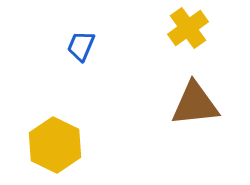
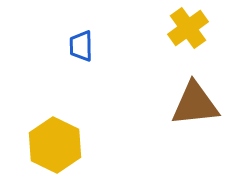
blue trapezoid: rotated 24 degrees counterclockwise
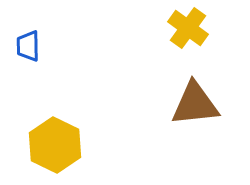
yellow cross: rotated 18 degrees counterclockwise
blue trapezoid: moved 53 px left
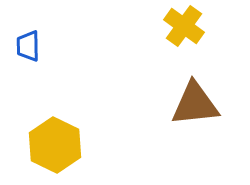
yellow cross: moved 4 px left, 2 px up
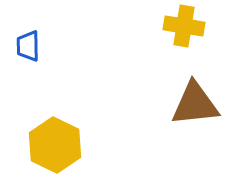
yellow cross: rotated 27 degrees counterclockwise
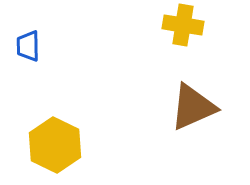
yellow cross: moved 1 px left, 1 px up
brown triangle: moved 2 px left, 3 px down; rotated 18 degrees counterclockwise
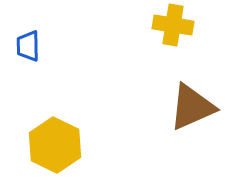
yellow cross: moved 10 px left
brown triangle: moved 1 px left
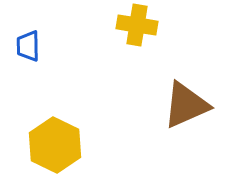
yellow cross: moved 36 px left
brown triangle: moved 6 px left, 2 px up
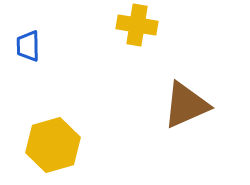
yellow hexagon: moved 2 px left; rotated 18 degrees clockwise
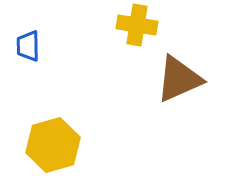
brown triangle: moved 7 px left, 26 px up
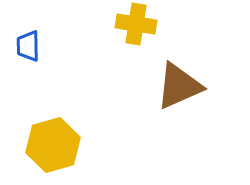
yellow cross: moved 1 px left, 1 px up
brown triangle: moved 7 px down
